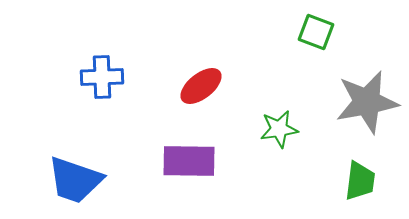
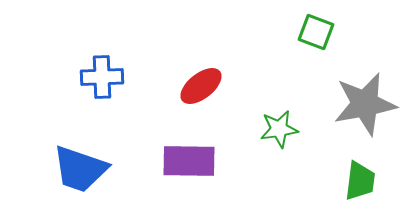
gray star: moved 2 px left, 2 px down
blue trapezoid: moved 5 px right, 11 px up
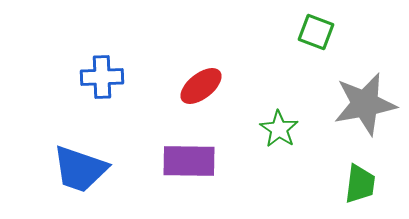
green star: rotated 30 degrees counterclockwise
green trapezoid: moved 3 px down
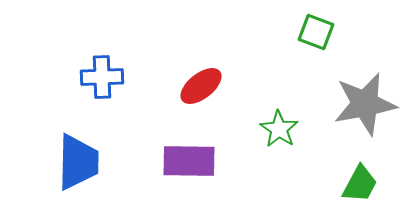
blue trapezoid: moved 2 px left, 7 px up; rotated 108 degrees counterclockwise
green trapezoid: rotated 21 degrees clockwise
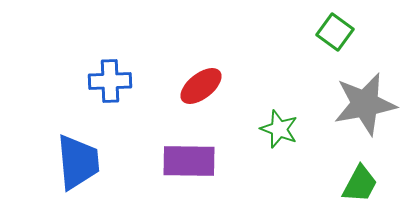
green square: moved 19 px right; rotated 15 degrees clockwise
blue cross: moved 8 px right, 4 px down
green star: rotated 12 degrees counterclockwise
blue trapezoid: rotated 6 degrees counterclockwise
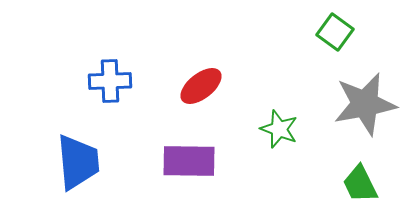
green trapezoid: rotated 126 degrees clockwise
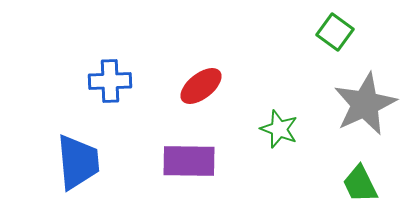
gray star: rotated 14 degrees counterclockwise
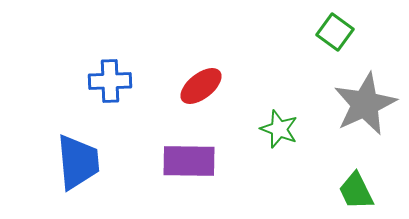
green trapezoid: moved 4 px left, 7 px down
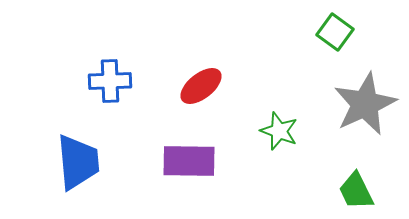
green star: moved 2 px down
